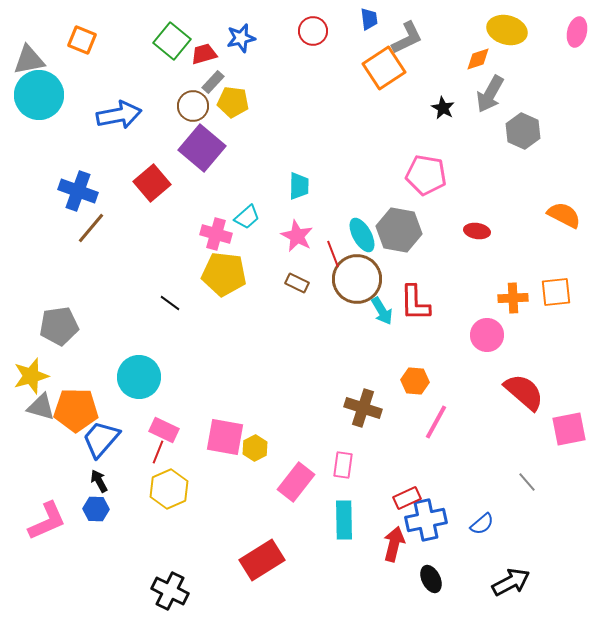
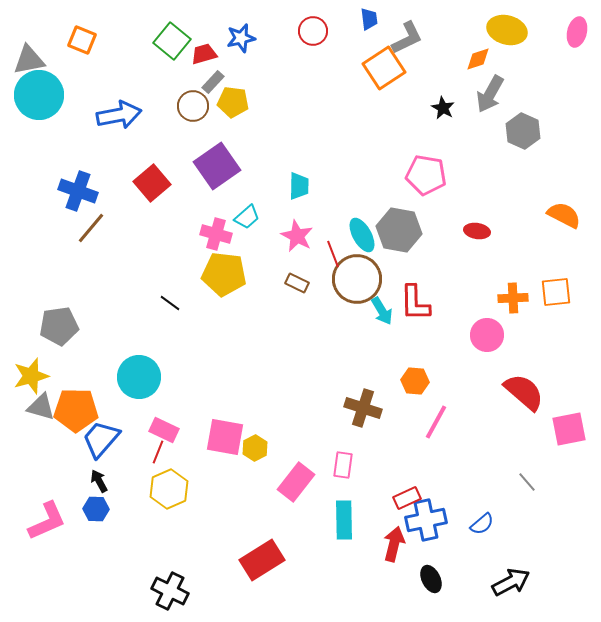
purple square at (202, 148): moved 15 px right, 18 px down; rotated 15 degrees clockwise
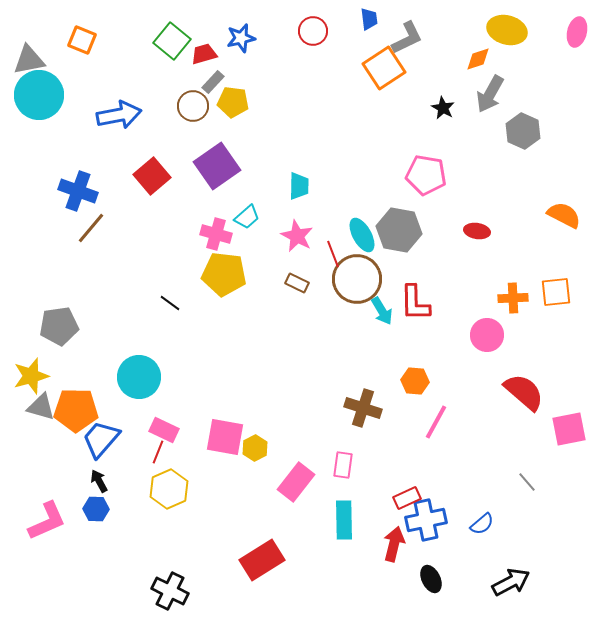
red square at (152, 183): moved 7 px up
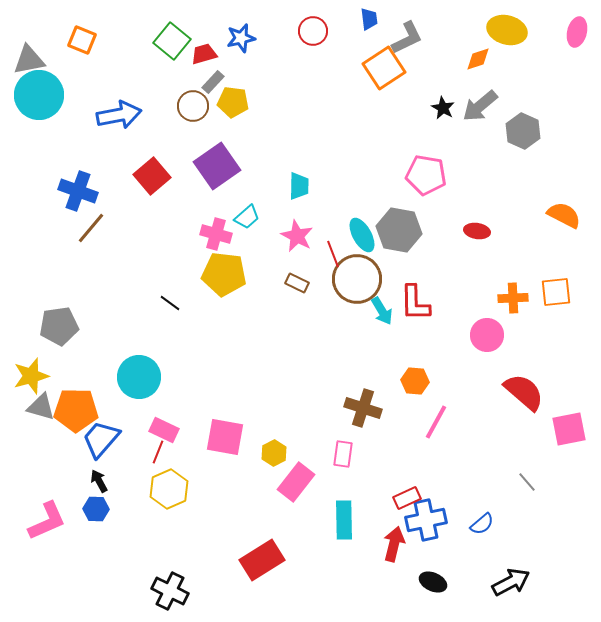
gray arrow at (490, 94): moved 10 px left, 12 px down; rotated 21 degrees clockwise
yellow hexagon at (255, 448): moved 19 px right, 5 px down
pink rectangle at (343, 465): moved 11 px up
black ellipse at (431, 579): moved 2 px right, 3 px down; rotated 40 degrees counterclockwise
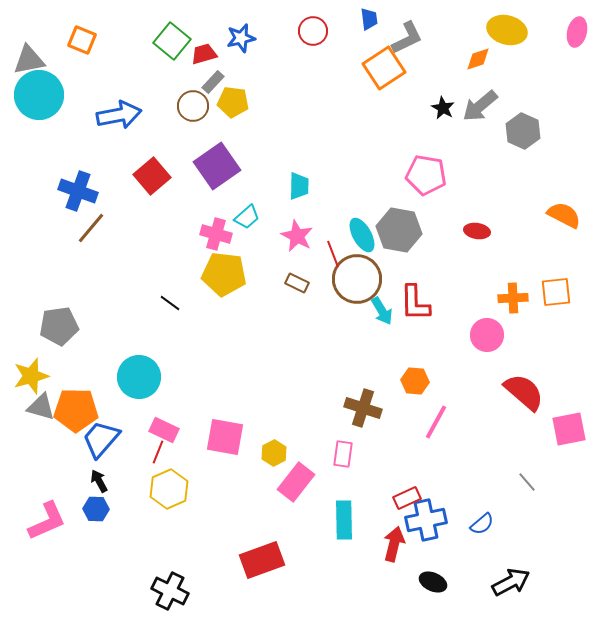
red rectangle at (262, 560): rotated 12 degrees clockwise
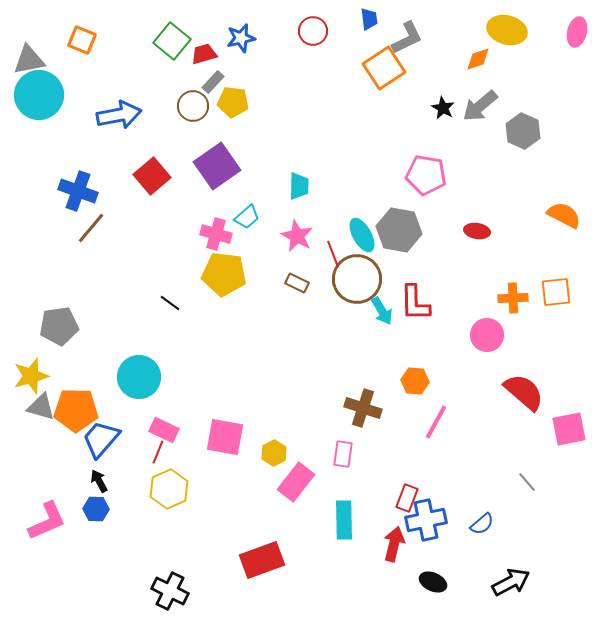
red rectangle at (407, 498): rotated 44 degrees counterclockwise
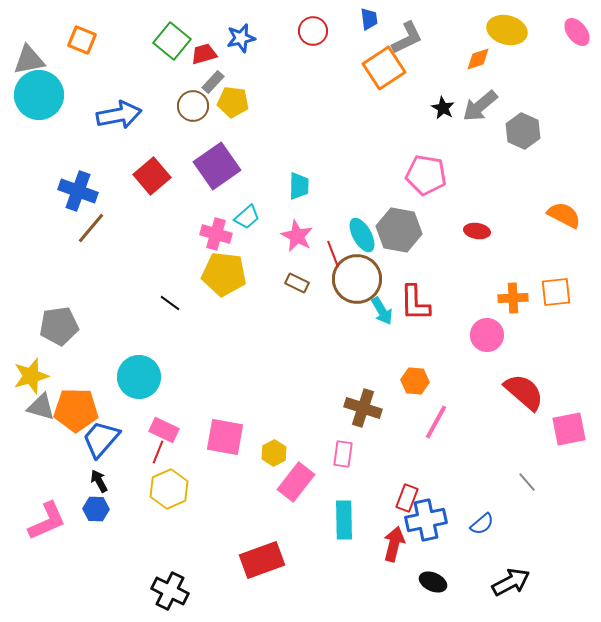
pink ellipse at (577, 32): rotated 52 degrees counterclockwise
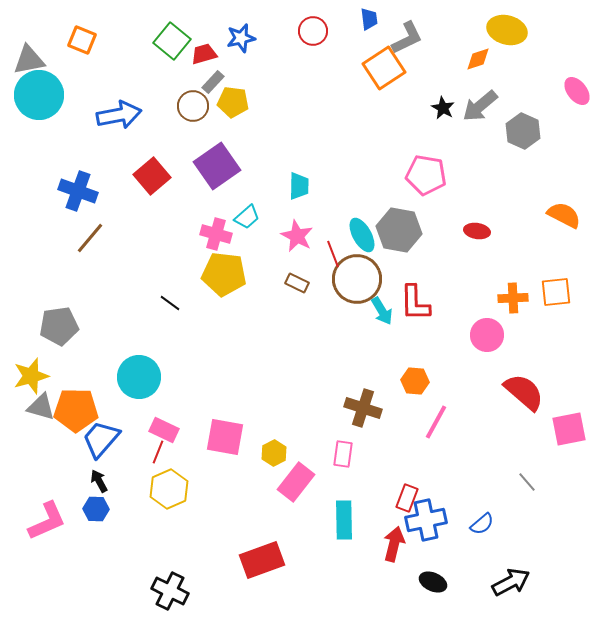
pink ellipse at (577, 32): moved 59 px down
brown line at (91, 228): moved 1 px left, 10 px down
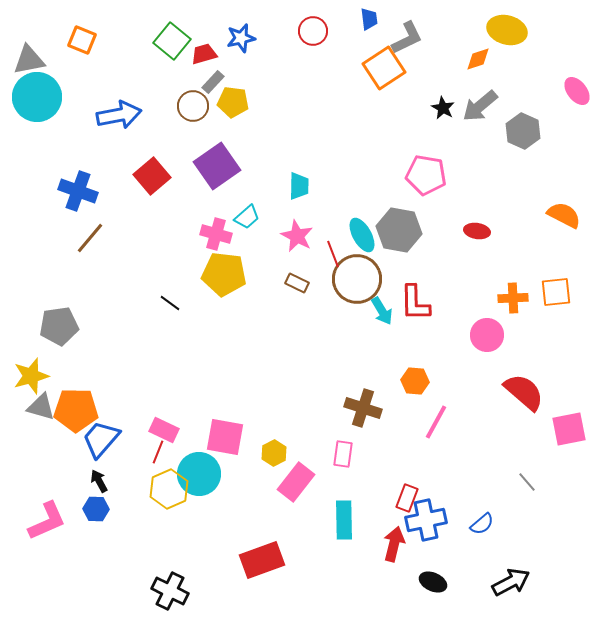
cyan circle at (39, 95): moved 2 px left, 2 px down
cyan circle at (139, 377): moved 60 px right, 97 px down
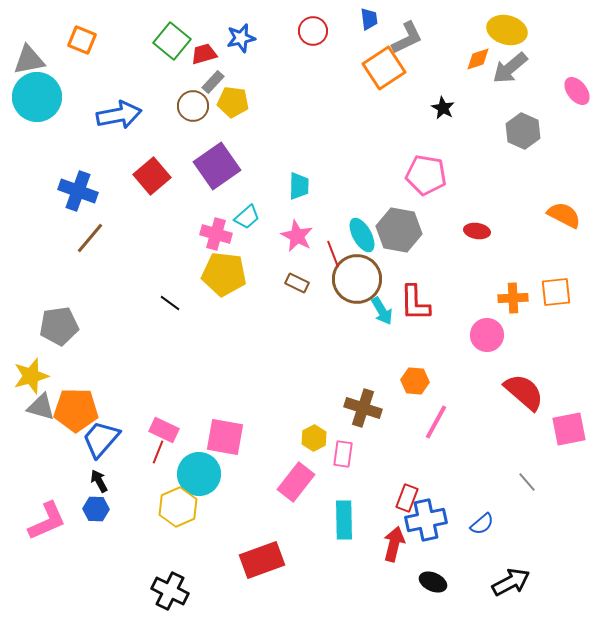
gray arrow at (480, 106): moved 30 px right, 38 px up
yellow hexagon at (274, 453): moved 40 px right, 15 px up
yellow hexagon at (169, 489): moved 9 px right, 18 px down
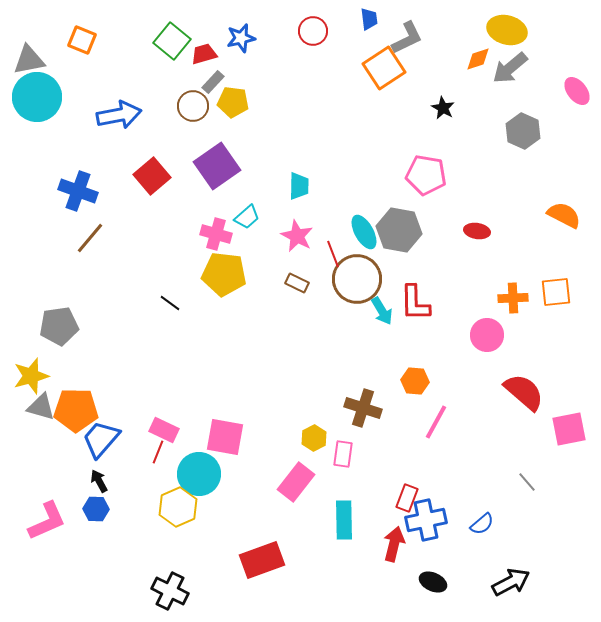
cyan ellipse at (362, 235): moved 2 px right, 3 px up
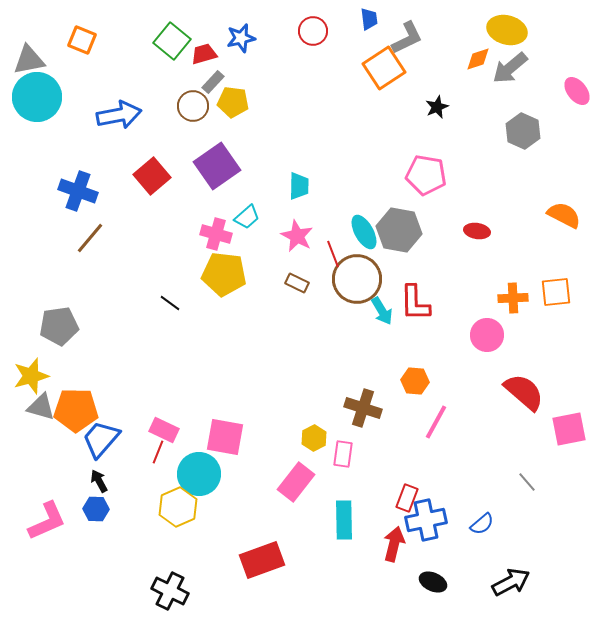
black star at (443, 108): moved 6 px left, 1 px up; rotated 20 degrees clockwise
